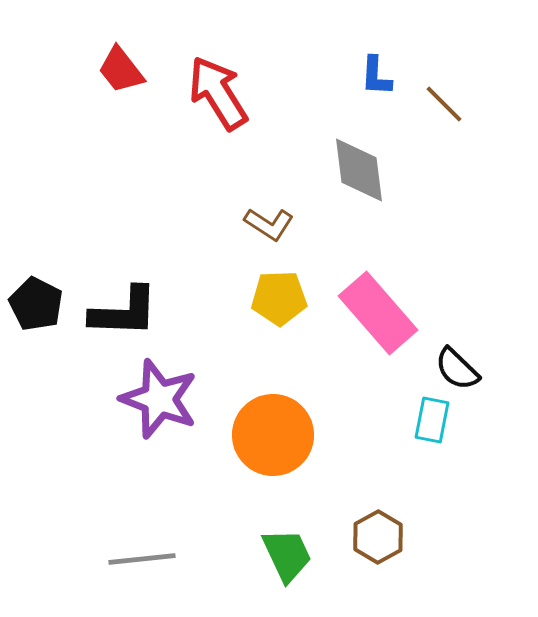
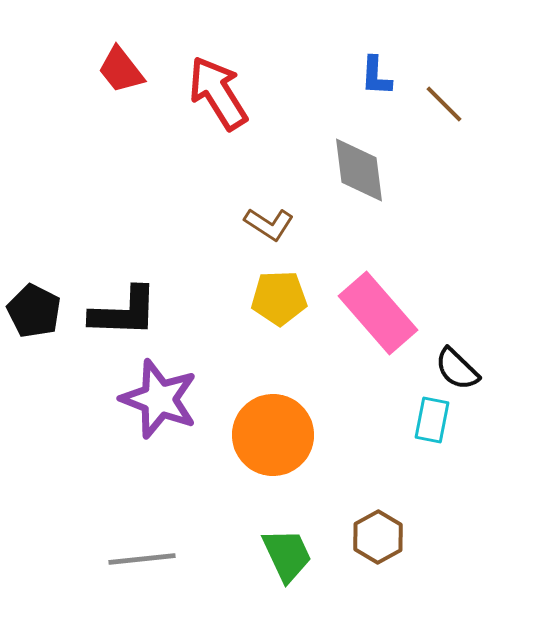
black pentagon: moved 2 px left, 7 px down
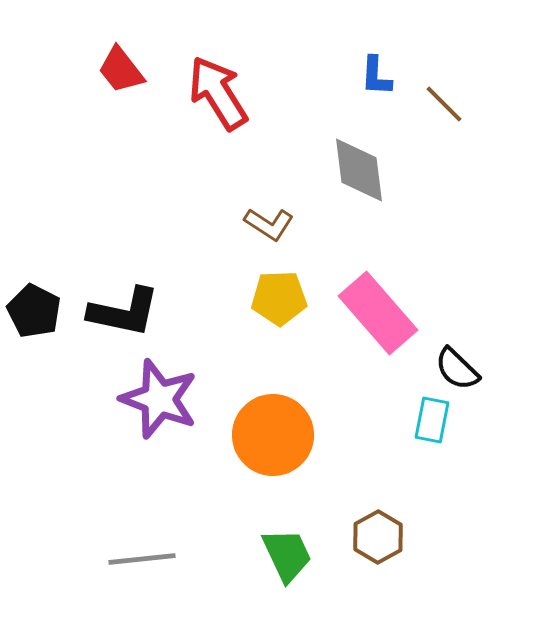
black L-shape: rotated 10 degrees clockwise
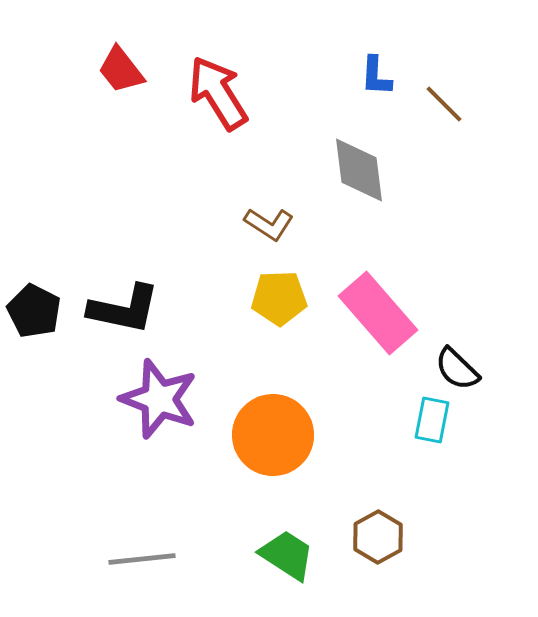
black L-shape: moved 3 px up
green trapezoid: rotated 32 degrees counterclockwise
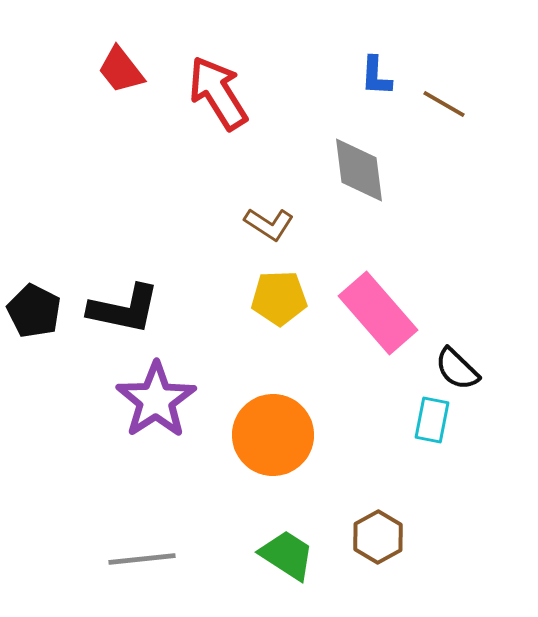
brown line: rotated 15 degrees counterclockwise
purple star: moved 3 px left, 1 px down; rotated 18 degrees clockwise
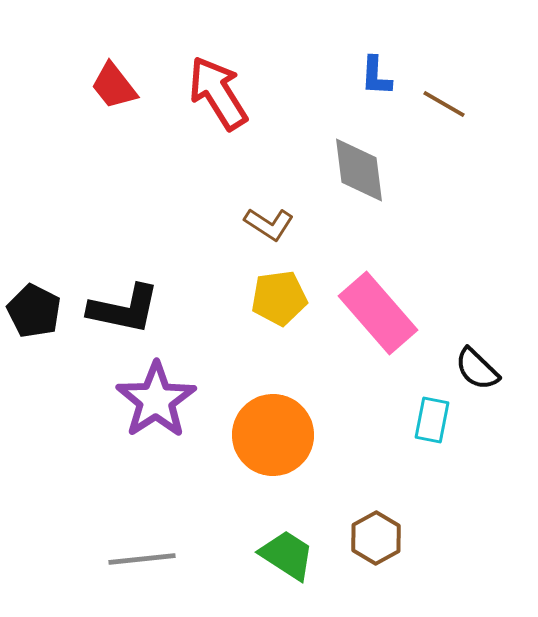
red trapezoid: moved 7 px left, 16 px down
yellow pentagon: rotated 6 degrees counterclockwise
black semicircle: moved 20 px right
brown hexagon: moved 2 px left, 1 px down
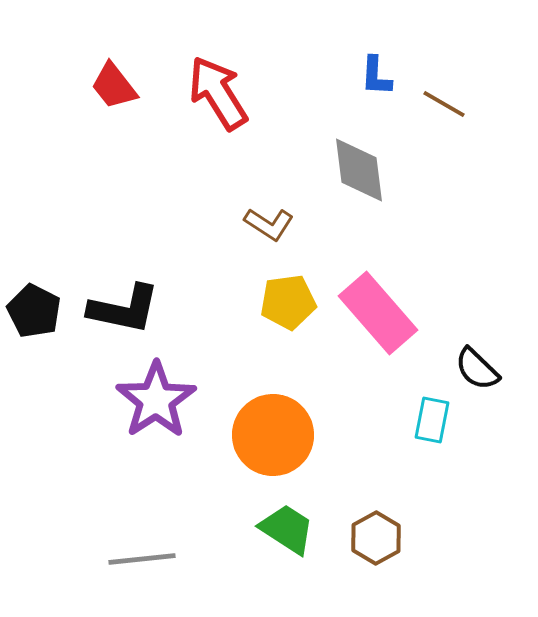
yellow pentagon: moved 9 px right, 4 px down
green trapezoid: moved 26 px up
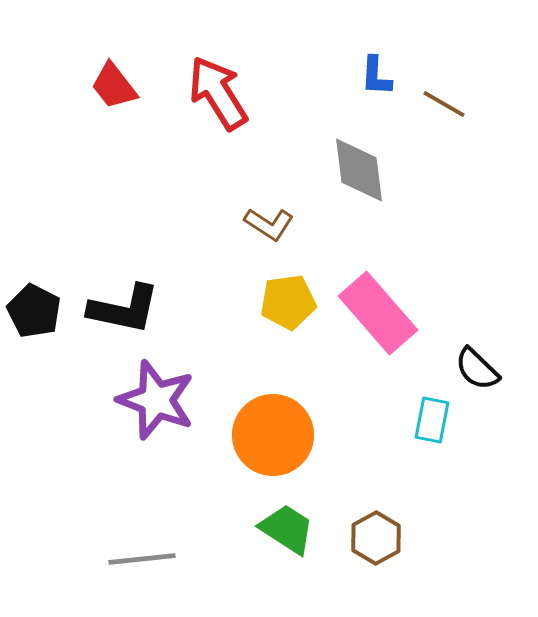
purple star: rotated 18 degrees counterclockwise
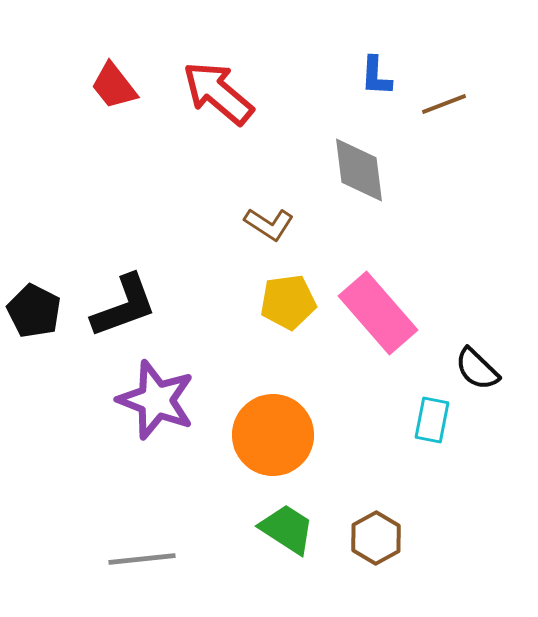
red arrow: rotated 18 degrees counterclockwise
brown line: rotated 51 degrees counterclockwise
black L-shape: moved 3 px up; rotated 32 degrees counterclockwise
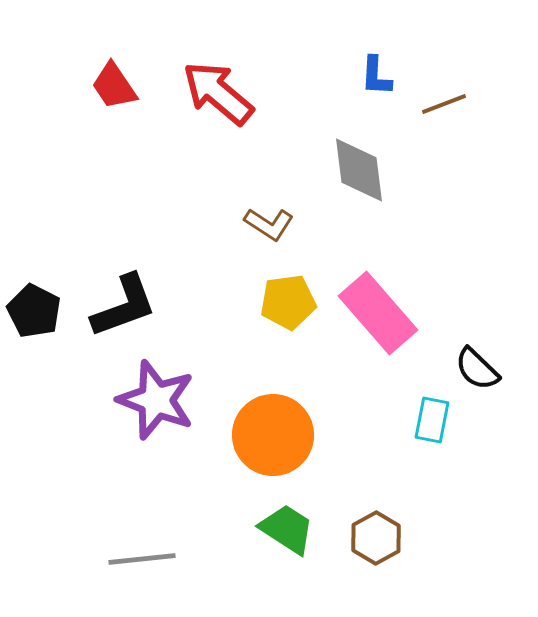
red trapezoid: rotated 4 degrees clockwise
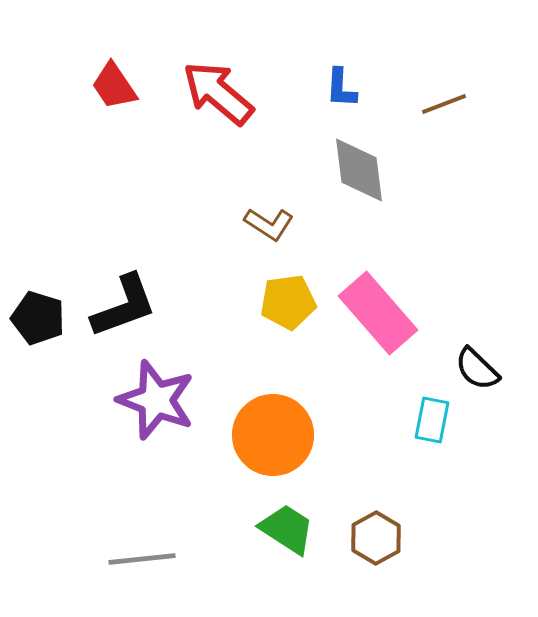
blue L-shape: moved 35 px left, 12 px down
black pentagon: moved 4 px right, 7 px down; rotated 10 degrees counterclockwise
